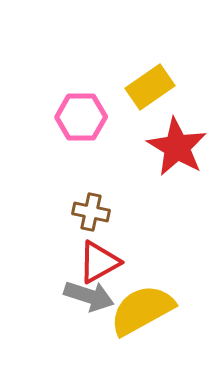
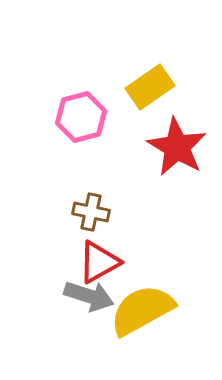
pink hexagon: rotated 15 degrees counterclockwise
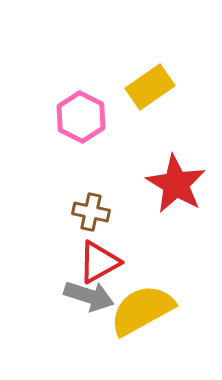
pink hexagon: rotated 18 degrees counterclockwise
red star: moved 1 px left, 37 px down
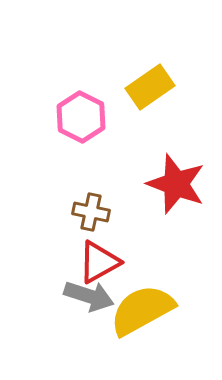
red star: rotated 10 degrees counterclockwise
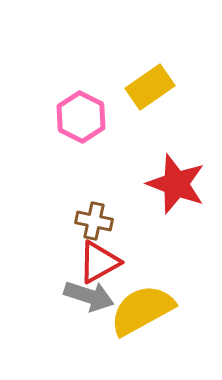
brown cross: moved 3 px right, 9 px down
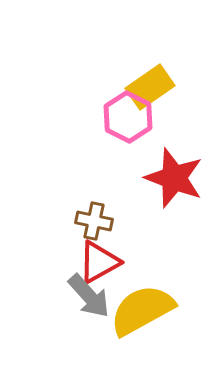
pink hexagon: moved 47 px right
red star: moved 2 px left, 6 px up
gray arrow: rotated 30 degrees clockwise
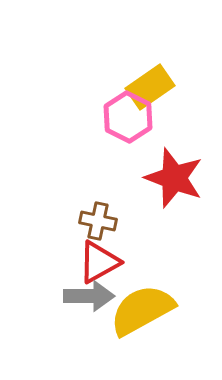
brown cross: moved 4 px right
gray arrow: rotated 48 degrees counterclockwise
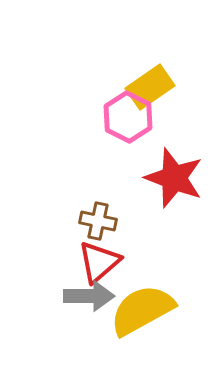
red triangle: rotated 12 degrees counterclockwise
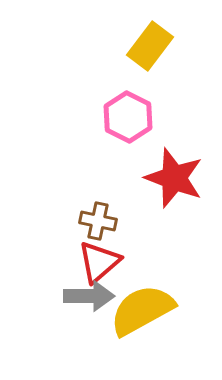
yellow rectangle: moved 41 px up; rotated 18 degrees counterclockwise
